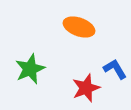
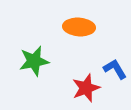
orange ellipse: rotated 16 degrees counterclockwise
green star: moved 4 px right, 8 px up; rotated 12 degrees clockwise
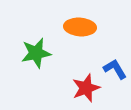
orange ellipse: moved 1 px right
green star: moved 2 px right, 8 px up
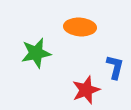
blue L-shape: moved 2 px up; rotated 45 degrees clockwise
red star: moved 2 px down
